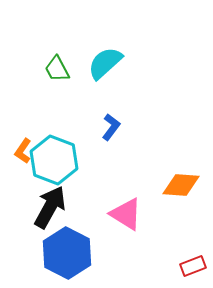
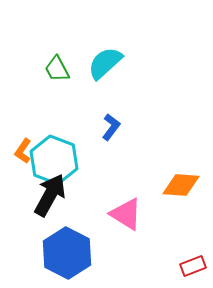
black arrow: moved 12 px up
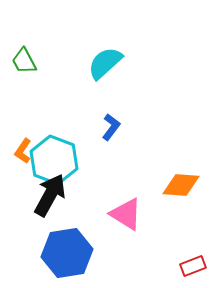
green trapezoid: moved 33 px left, 8 px up
blue hexagon: rotated 24 degrees clockwise
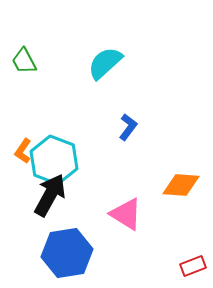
blue L-shape: moved 17 px right
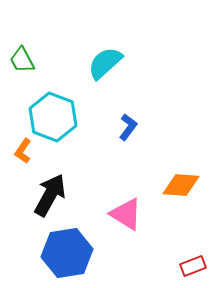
green trapezoid: moved 2 px left, 1 px up
cyan hexagon: moved 1 px left, 43 px up
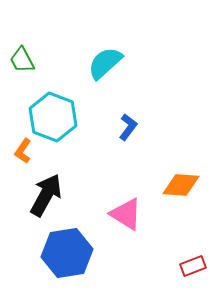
black arrow: moved 4 px left
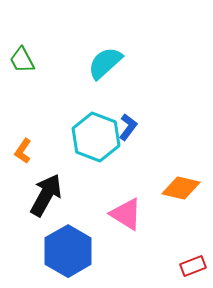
cyan hexagon: moved 43 px right, 20 px down
orange diamond: moved 3 px down; rotated 9 degrees clockwise
blue hexagon: moved 1 px right, 2 px up; rotated 21 degrees counterclockwise
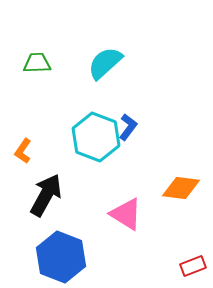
green trapezoid: moved 15 px right, 3 px down; rotated 116 degrees clockwise
orange diamond: rotated 6 degrees counterclockwise
blue hexagon: moved 7 px left, 6 px down; rotated 9 degrees counterclockwise
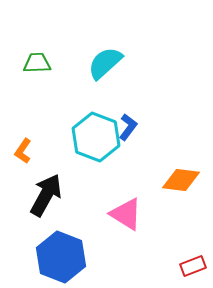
orange diamond: moved 8 px up
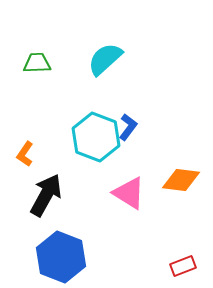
cyan semicircle: moved 4 px up
orange L-shape: moved 2 px right, 3 px down
pink triangle: moved 3 px right, 21 px up
red rectangle: moved 10 px left
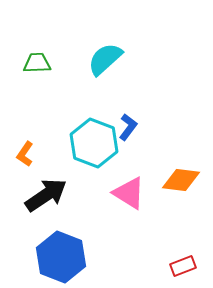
cyan hexagon: moved 2 px left, 6 px down
black arrow: rotated 27 degrees clockwise
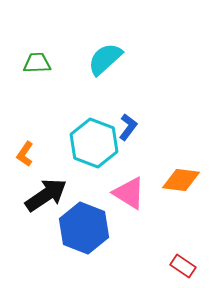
blue hexagon: moved 23 px right, 29 px up
red rectangle: rotated 55 degrees clockwise
